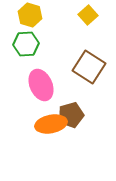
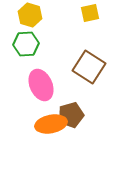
yellow square: moved 2 px right, 2 px up; rotated 30 degrees clockwise
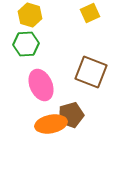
yellow square: rotated 12 degrees counterclockwise
brown square: moved 2 px right, 5 px down; rotated 12 degrees counterclockwise
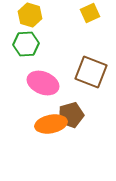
pink ellipse: moved 2 px right, 2 px up; rotated 44 degrees counterclockwise
